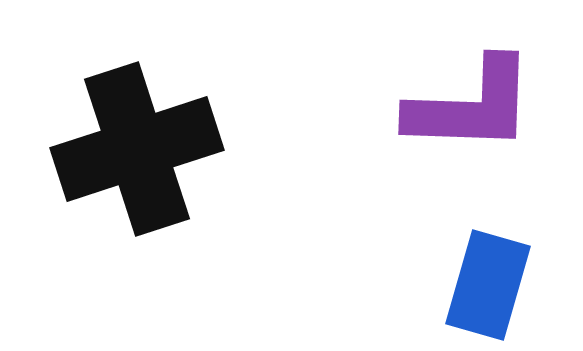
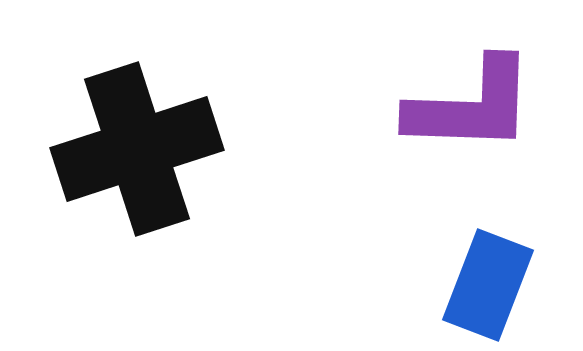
blue rectangle: rotated 5 degrees clockwise
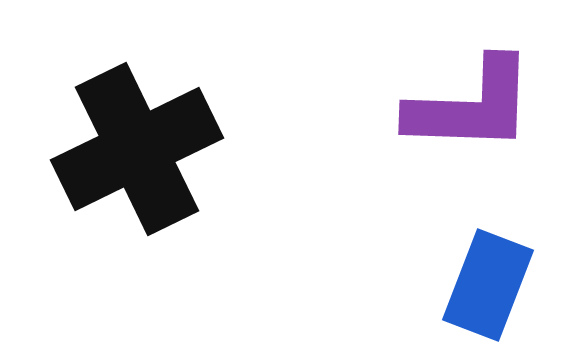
black cross: rotated 8 degrees counterclockwise
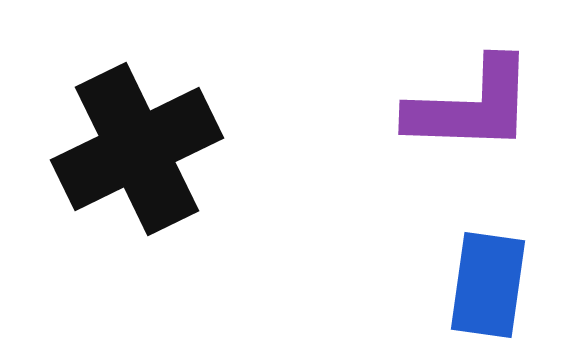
blue rectangle: rotated 13 degrees counterclockwise
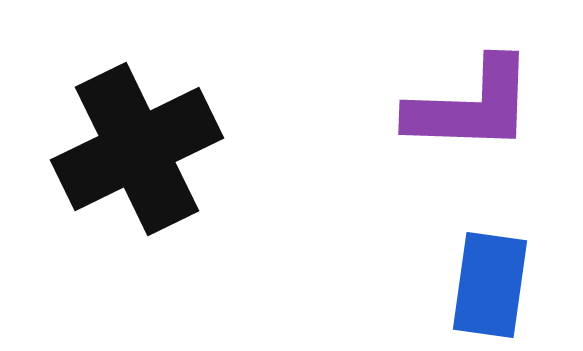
blue rectangle: moved 2 px right
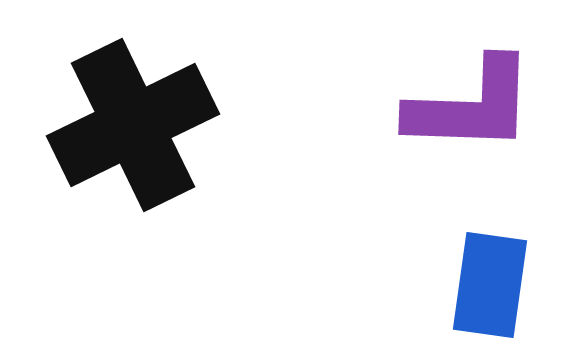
black cross: moved 4 px left, 24 px up
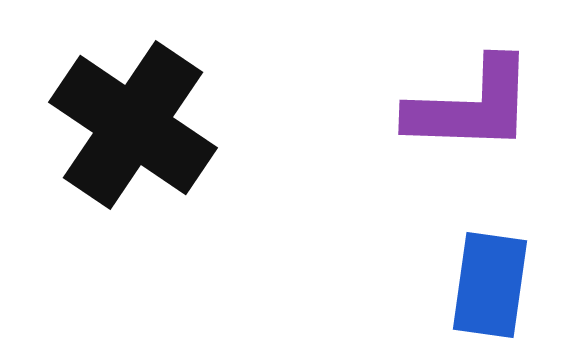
black cross: rotated 30 degrees counterclockwise
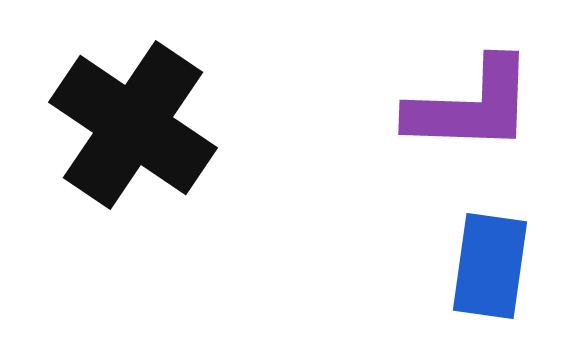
blue rectangle: moved 19 px up
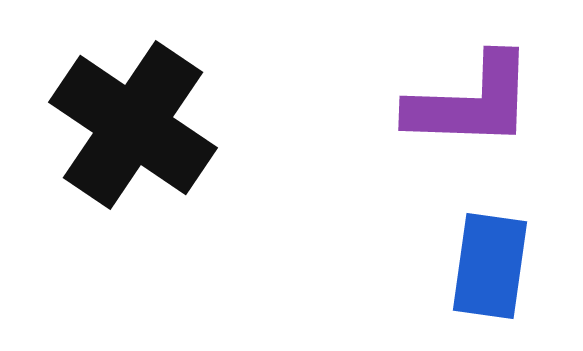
purple L-shape: moved 4 px up
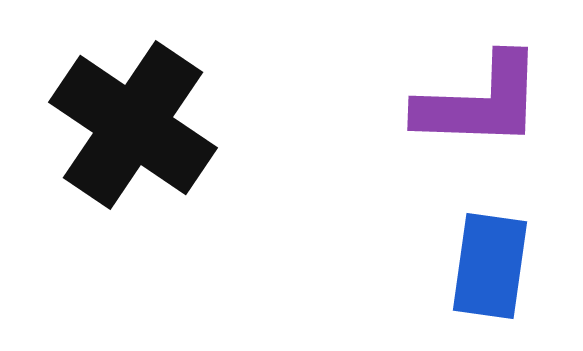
purple L-shape: moved 9 px right
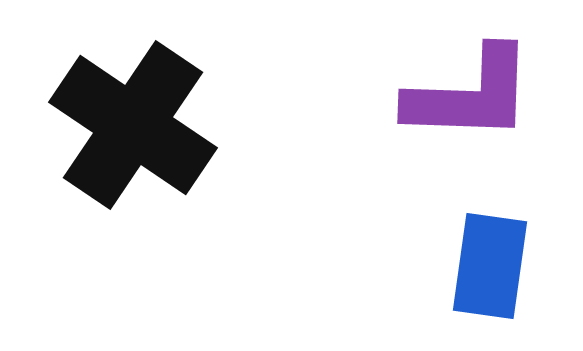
purple L-shape: moved 10 px left, 7 px up
